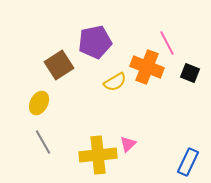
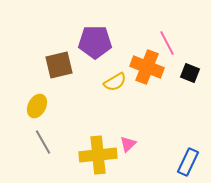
purple pentagon: rotated 12 degrees clockwise
brown square: rotated 20 degrees clockwise
yellow ellipse: moved 2 px left, 3 px down
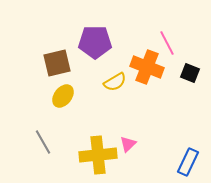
brown square: moved 2 px left, 2 px up
yellow ellipse: moved 26 px right, 10 px up; rotated 10 degrees clockwise
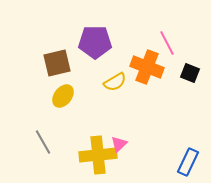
pink triangle: moved 9 px left
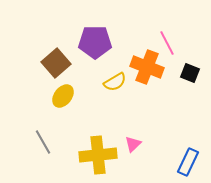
brown square: moved 1 px left; rotated 28 degrees counterclockwise
pink triangle: moved 14 px right
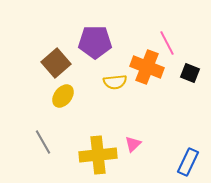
yellow semicircle: rotated 25 degrees clockwise
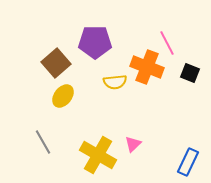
yellow cross: rotated 36 degrees clockwise
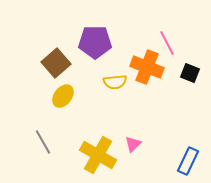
blue rectangle: moved 1 px up
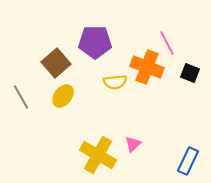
gray line: moved 22 px left, 45 px up
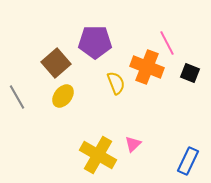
yellow semicircle: moved 1 px right, 1 px down; rotated 105 degrees counterclockwise
gray line: moved 4 px left
